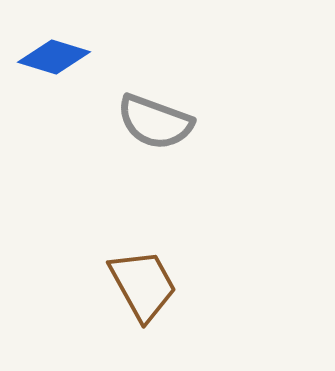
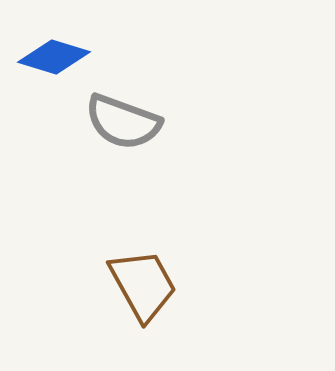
gray semicircle: moved 32 px left
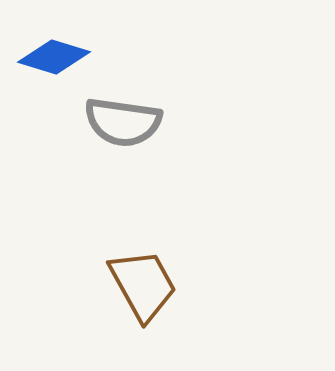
gray semicircle: rotated 12 degrees counterclockwise
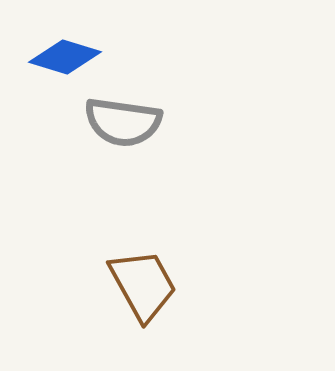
blue diamond: moved 11 px right
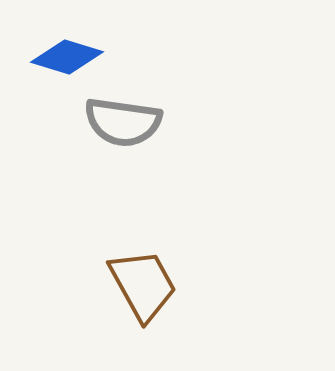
blue diamond: moved 2 px right
